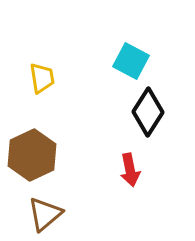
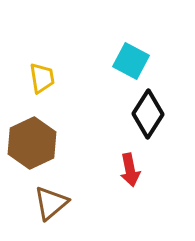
black diamond: moved 2 px down
brown hexagon: moved 12 px up
brown triangle: moved 6 px right, 11 px up
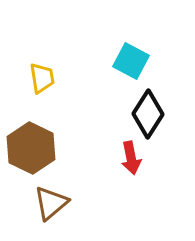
brown hexagon: moved 1 px left, 5 px down; rotated 9 degrees counterclockwise
red arrow: moved 1 px right, 12 px up
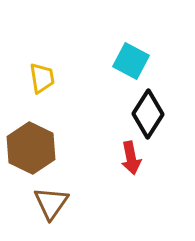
brown triangle: rotated 15 degrees counterclockwise
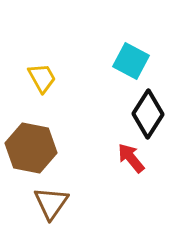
yellow trapezoid: rotated 20 degrees counterclockwise
brown hexagon: rotated 15 degrees counterclockwise
red arrow: rotated 152 degrees clockwise
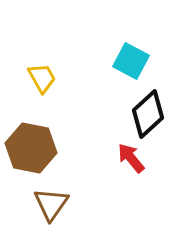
black diamond: rotated 15 degrees clockwise
brown triangle: moved 1 px down
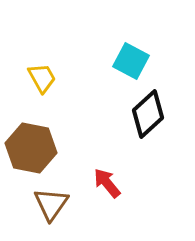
red arrow: moved 24 px left, 25 px down
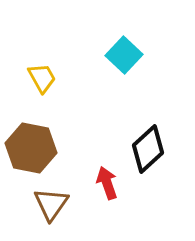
cyan square: moved 7 px left, 6 px up; rotated 15 degrees clockwise
black diamond: moved 35 px down
red arrow: rotated 20 degrees clockwise
